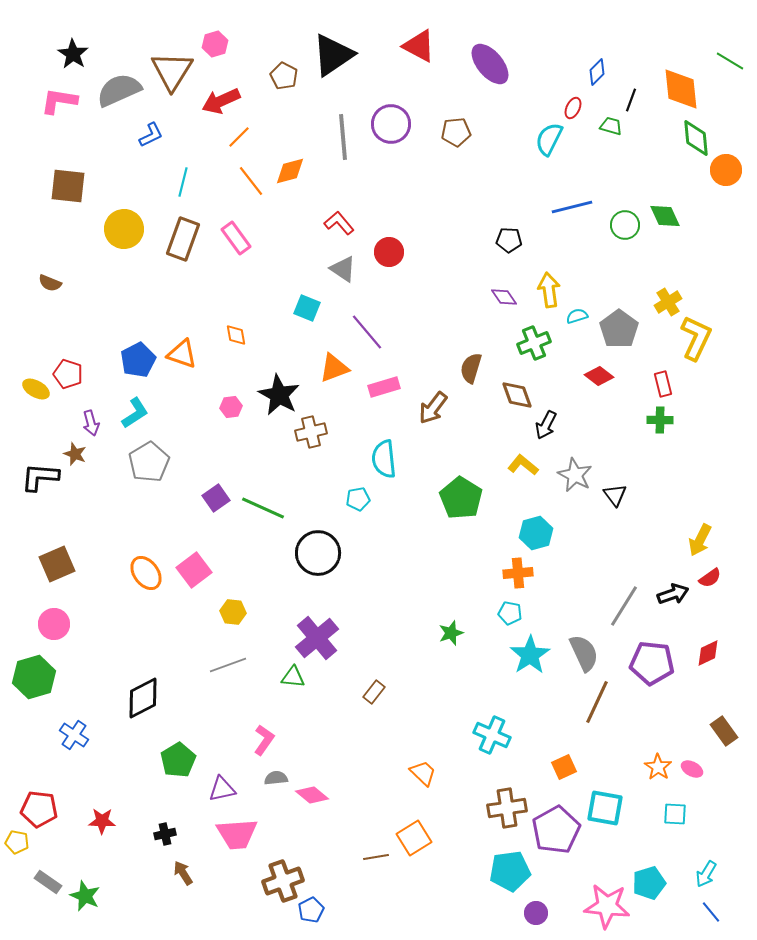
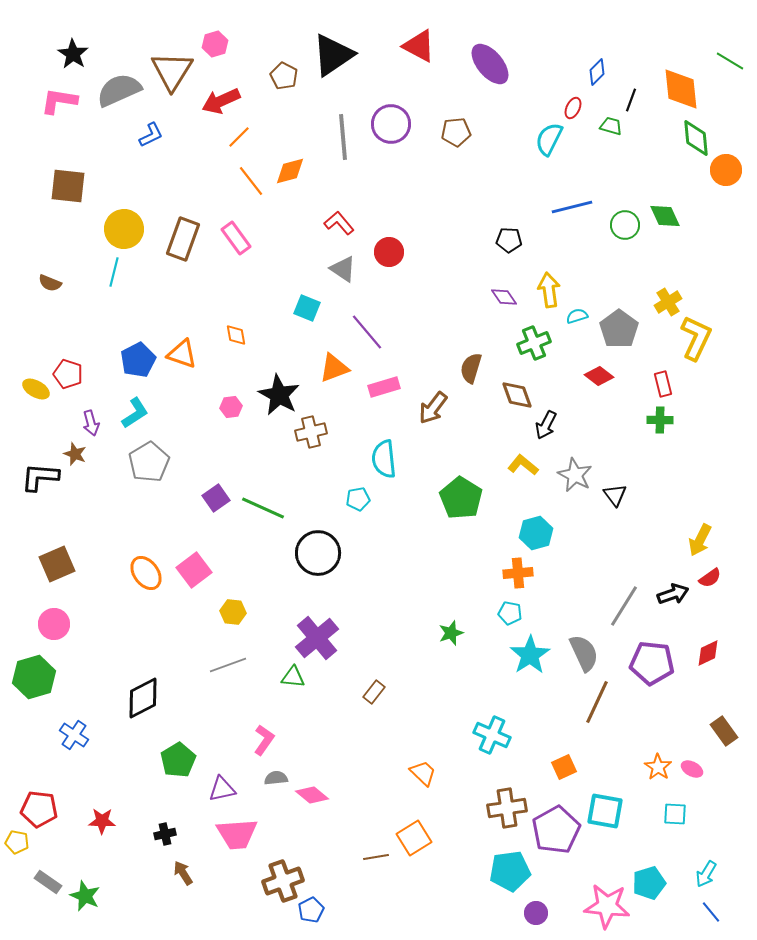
cyan line at (183, 182): moved 69 px left, 90 px down
cyan square at (605, 808): moved 3 px down
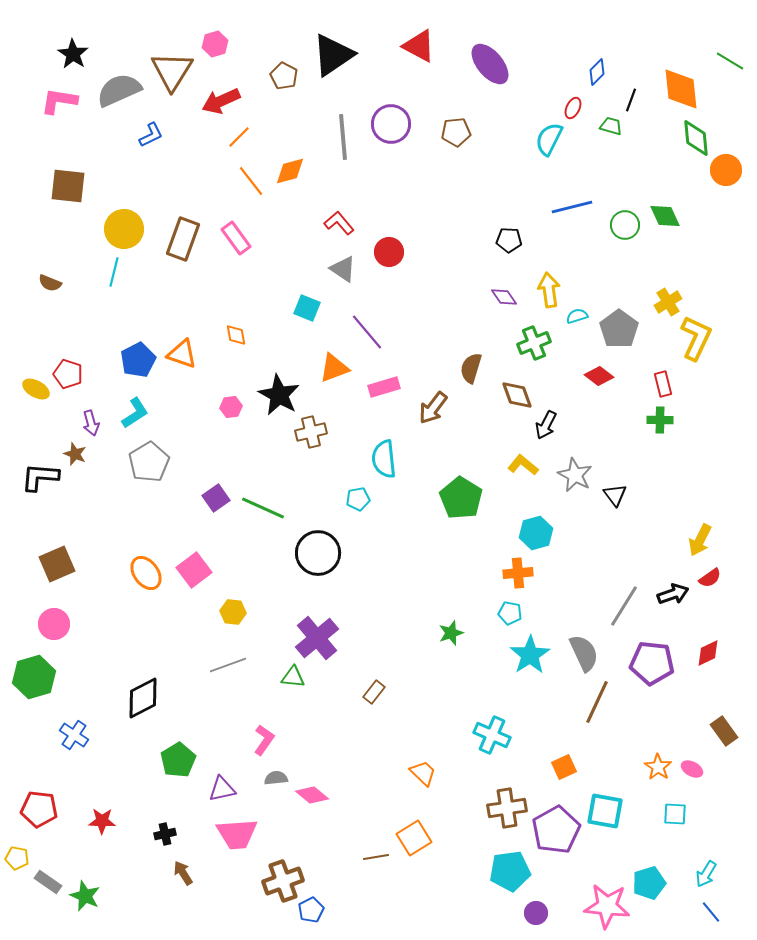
yellow pentagon at (17, 842): moved 16 px down
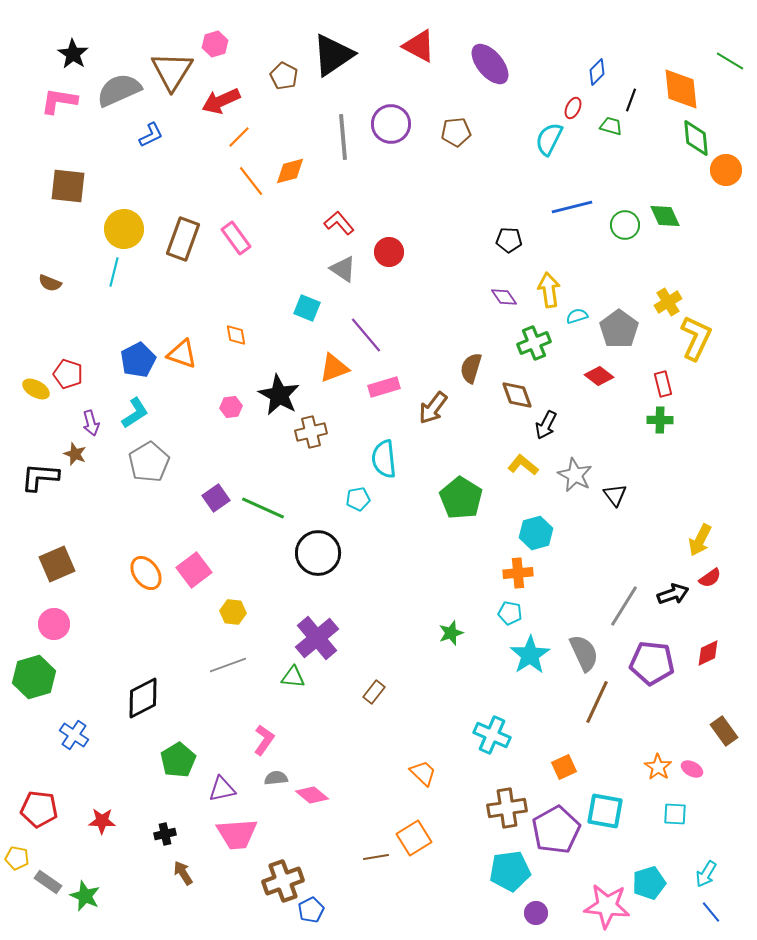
purple line at (367, 332): moved 1 px left, 3 px down
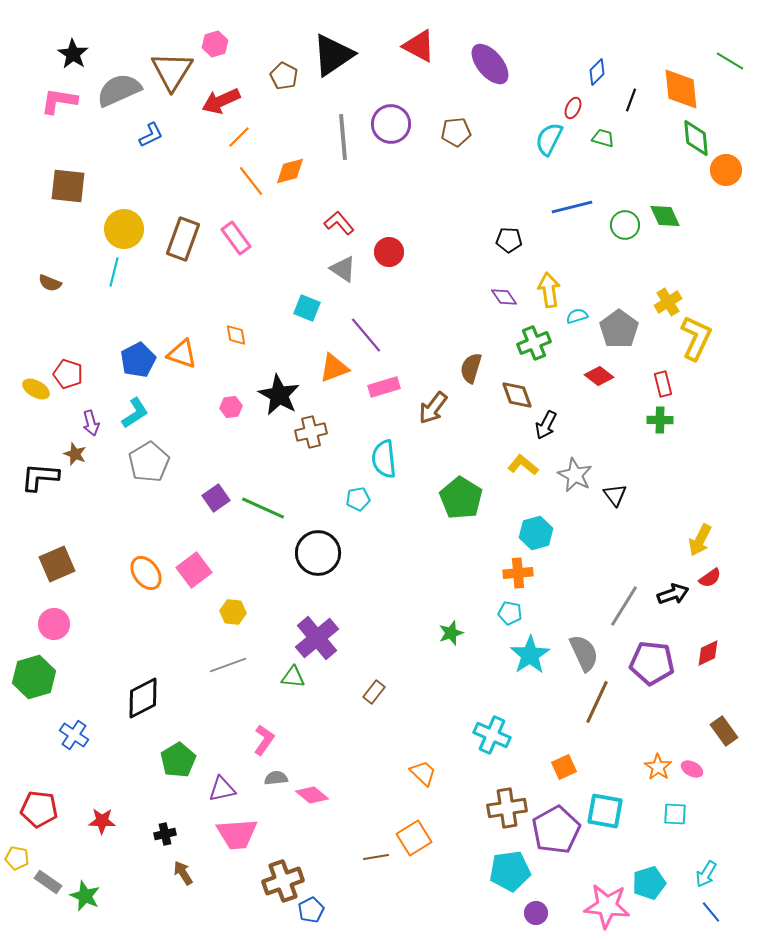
green trapezoid at (611, 126): moved 8 px left, 12 px down
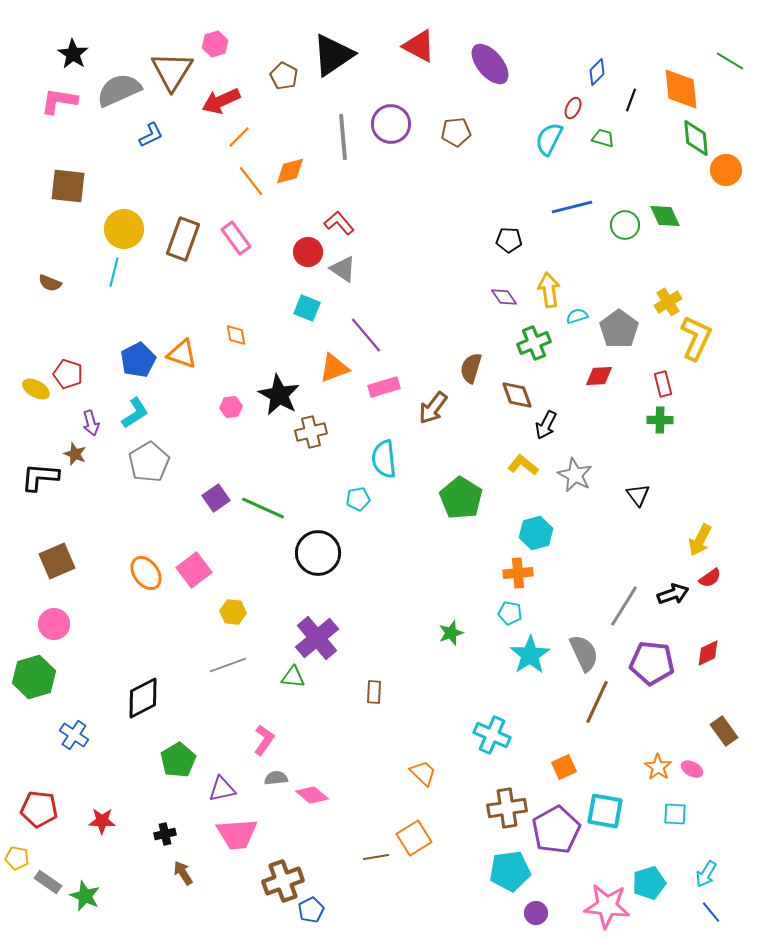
red circle at (389, 252): moved 81 px left
red diamond at (599, 376): rotated 40 degrees counterclockwise
black triangle at (615, 495): moved 23 px right
brown square at (57, 564): moved 3 px up
brown rectangle at (374, 692): rotated 35 degrees counterclockwise
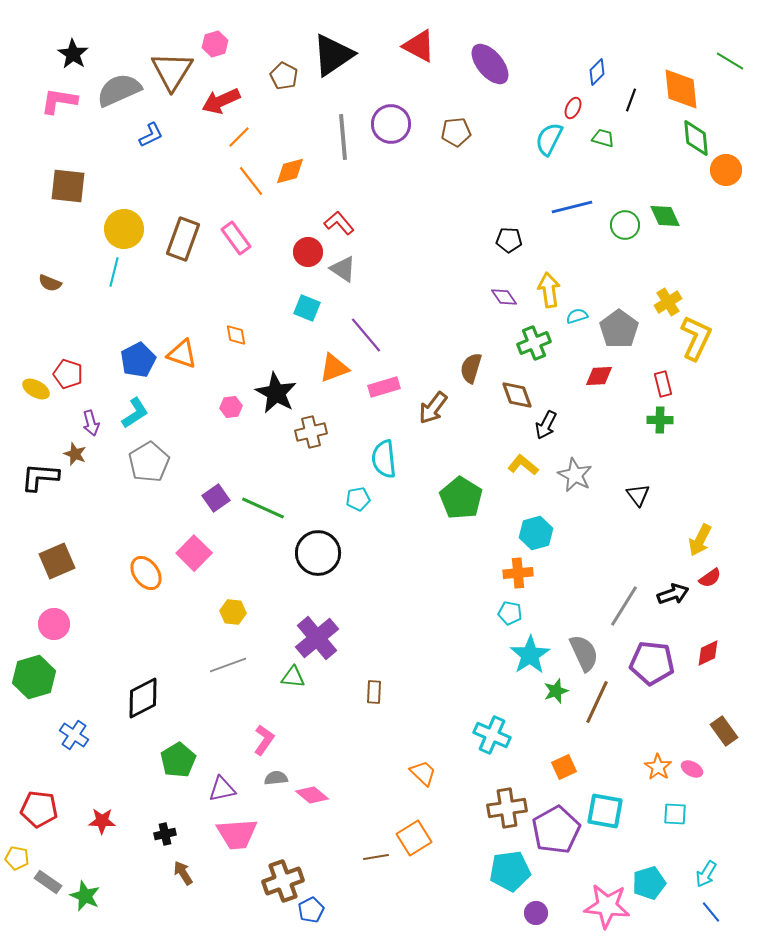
black star at (279, 395): moved 3 px left, 2 px up
pink square at (194, 570): moved 17 px up; rotated 8 degrees counterclockwise
green star at (451, 633): moved 105 px right, 58 px down
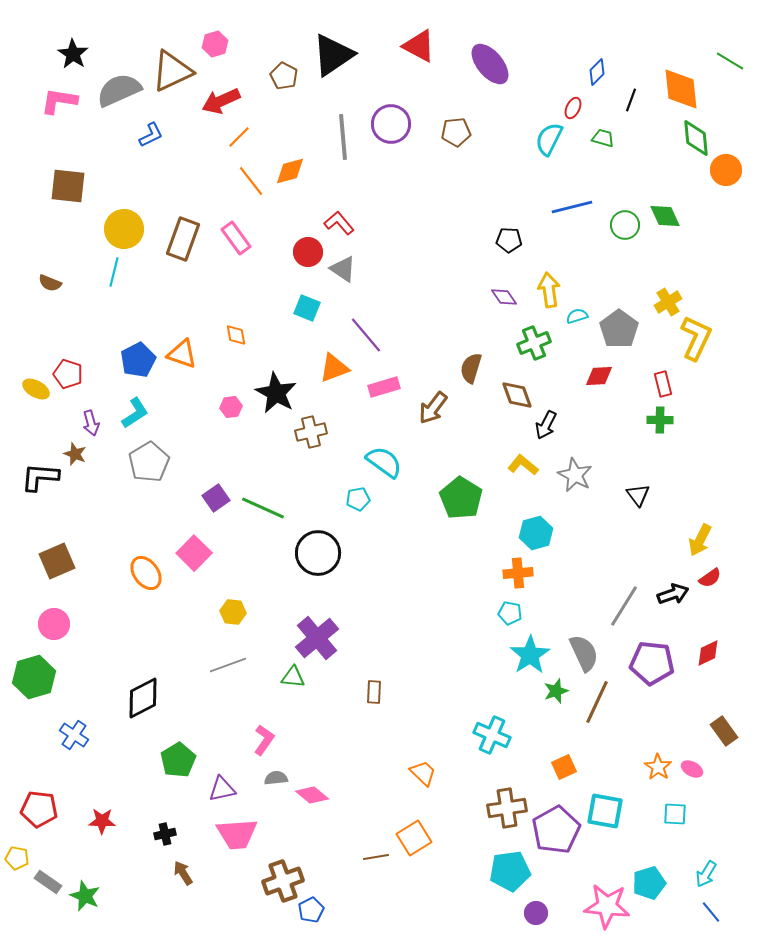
brown triangle at (172, 71): rotated 33 degrees clockwise
cyan semicircle at (384, 459): moved 3 px down; rotated 132 degrees clockwise
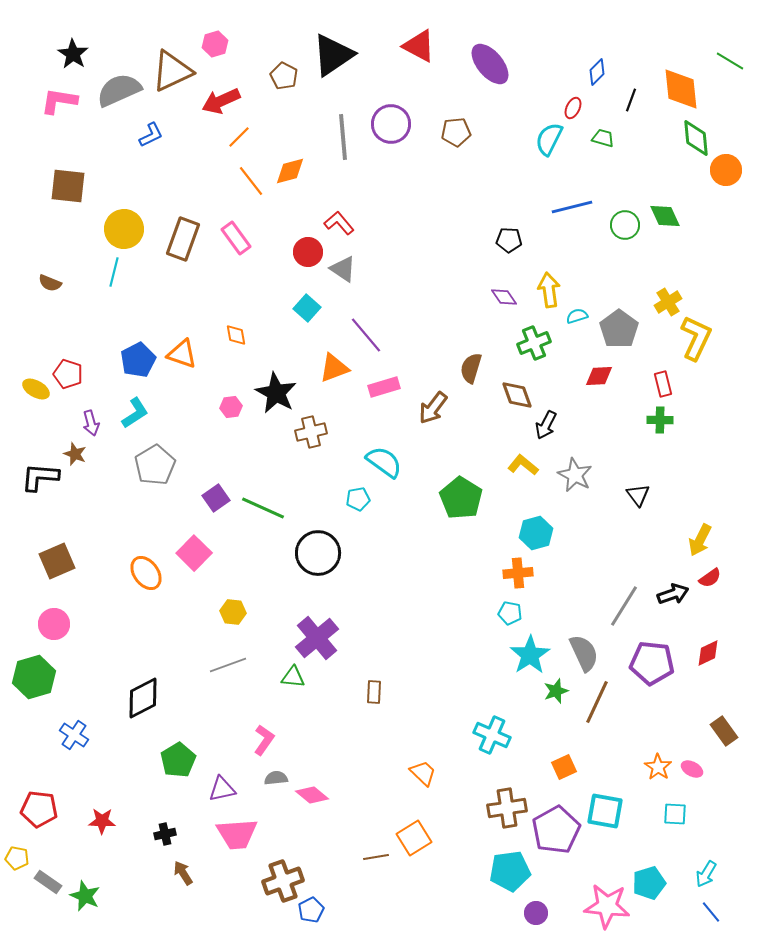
cyan square at (307, 308): rotated 20 degrees clockwise
gray pentagon at (149, 462): moved 6 px right, 3 px down
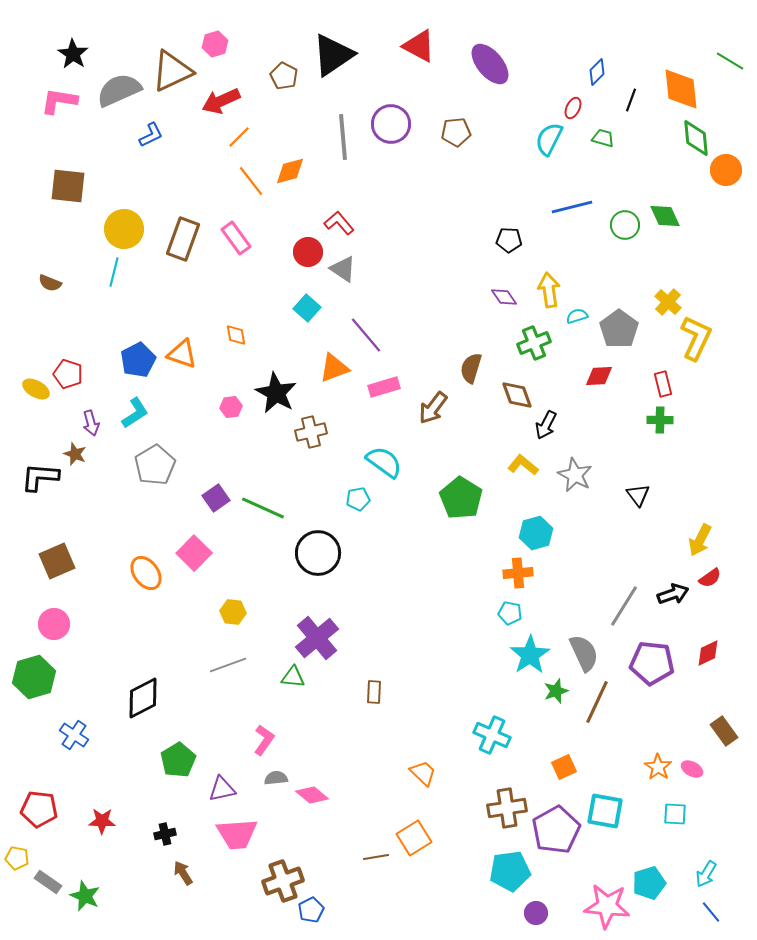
yellow cross at (668, 302): rotated 16 degrees counterclockwise
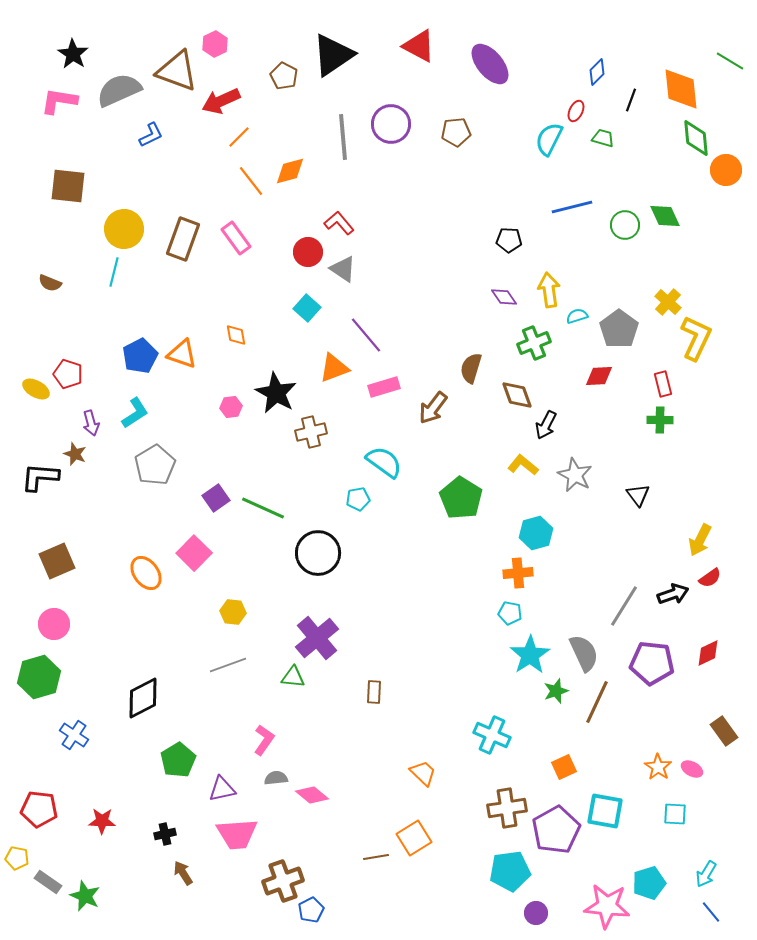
pink hexagon at (215, 44): rotated 10 degrees counterclockwise
brown triangle at (172, 71): moved 5 px right; rotated 45 degrees clockwise
red ellipse at (573, 108): moved 3 px right, 3 px down
blue pentagon at (138, 360): moved 2 px right, 4 px up
green hexagon at (34, 677): moved 5 px right
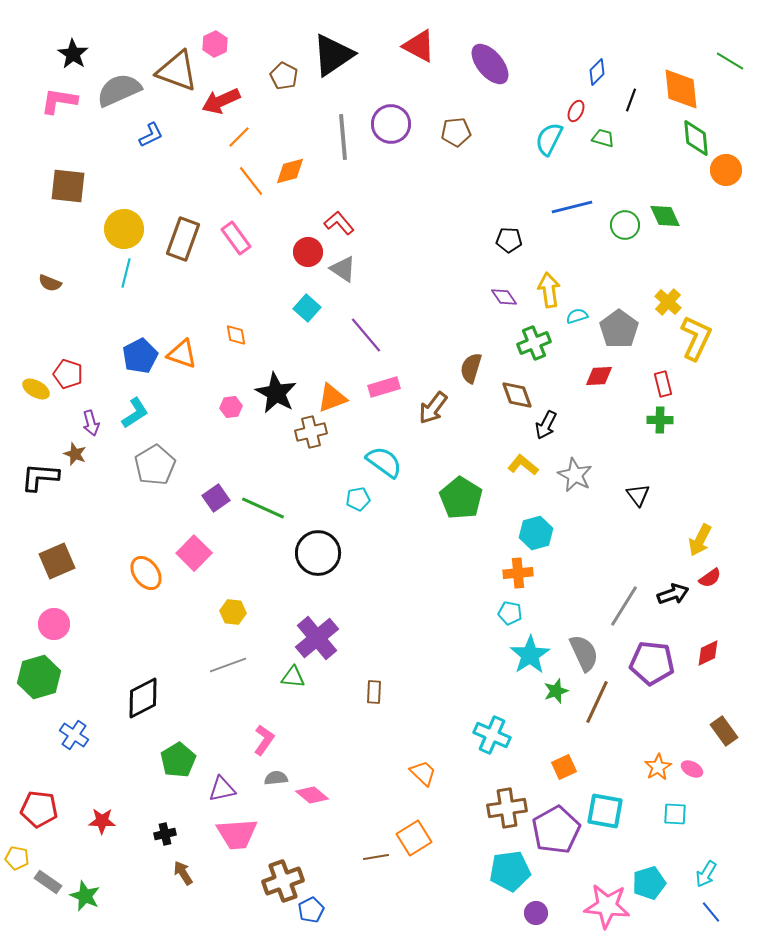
cyan line at (114, 272): moved 12 px right, 1 px down
orange triangle at (334, 368): moved 2 px left, 30 px down
orange star at (658, 767): rotated 8 degrees clockwise
